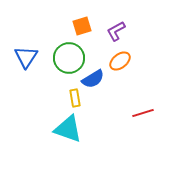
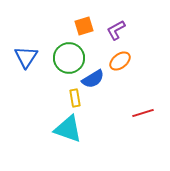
orange square: moved 2 px right
purple L-shape: moved 1 px up
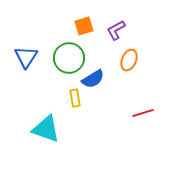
orange ellipse: moved 9 px right, 1 px up; rotated 30 degrees counterclockwise
cyan triangle: moved 22 px left
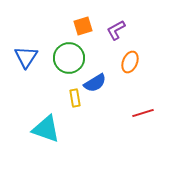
orange square: moved 1 px left
orange ellipse: moved 1 px right, 2 px down
blue semicircle: moved 2 px right, 4 px down
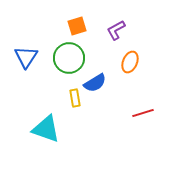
orange square: moved 6 px left
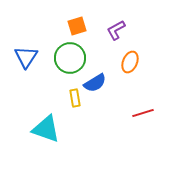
green circle: moved 1 px right
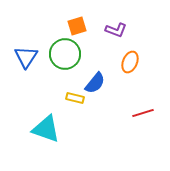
purple L-shape: rotated 130 degrees counterclockwise
green circle: moved 5 px left, 4 px up
blue semicircle: rotated 20 degrees counterclockwise
yellow rectangle: rotated 66 degrees counterclockwise
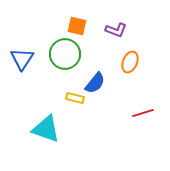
orange square: rotated 30 degrees clockwise
blue triangle: moved 4 px left, 2 px down
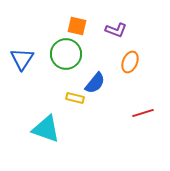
green circle: moved 1 px right
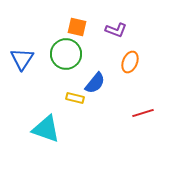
orange square: moved 1 px down
